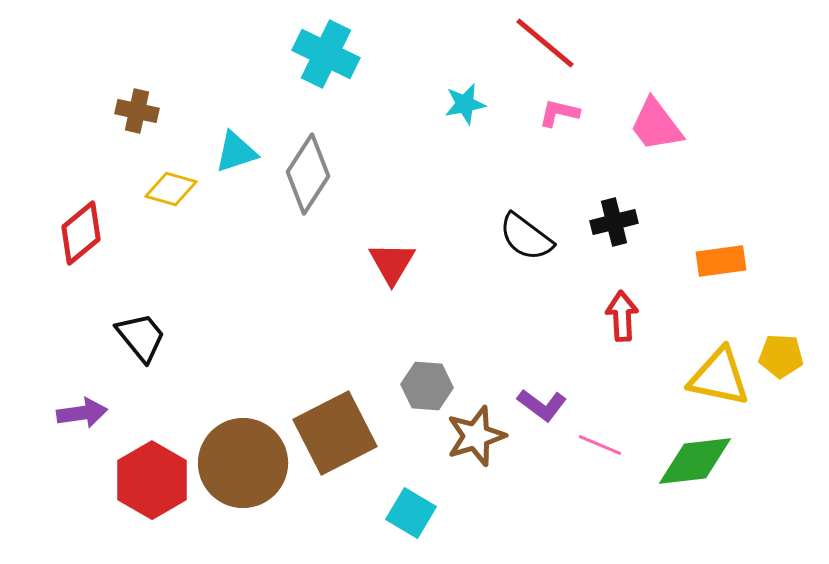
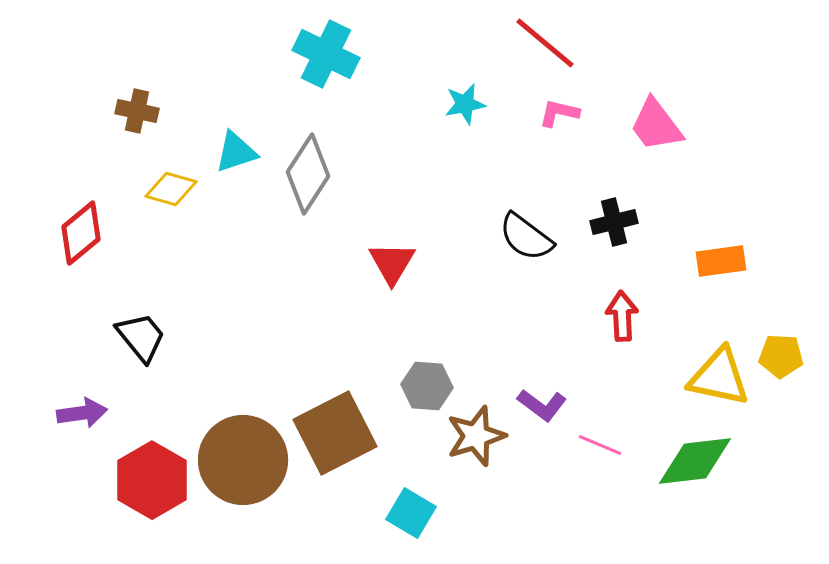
brown circle: moved 3 px up
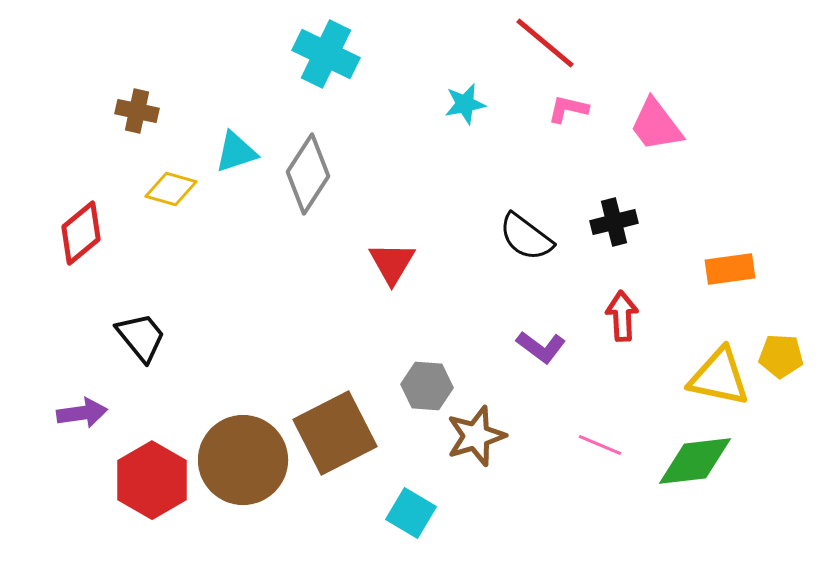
pink L-shape: moved 9 px right, 4 px up
orange rectangle: moved 9 px right, 8 px down
purple L-shape: moved 1 px left, 58 px up
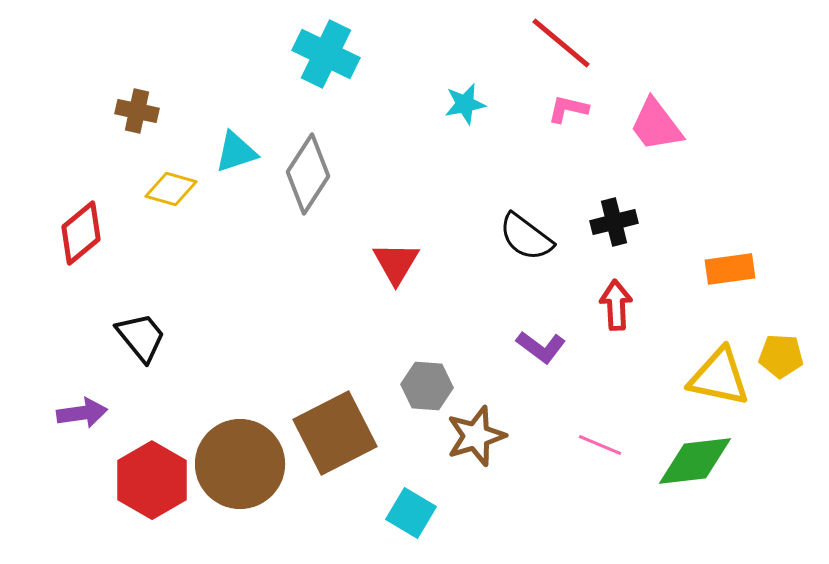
red line: moved 16 px right
red triangle: moved 4 px right
red arrow: moved 6 px left, 11 px up
brown circle: moved 3 px left, 4 px down
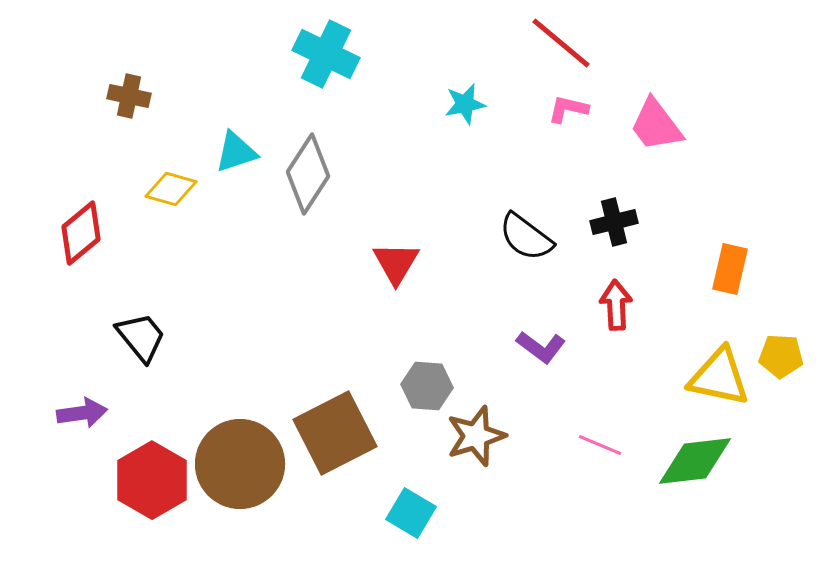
brown cross: moved 8 px left, 15 px up
orange rectangle: rotated 69 degrees counterclockwise
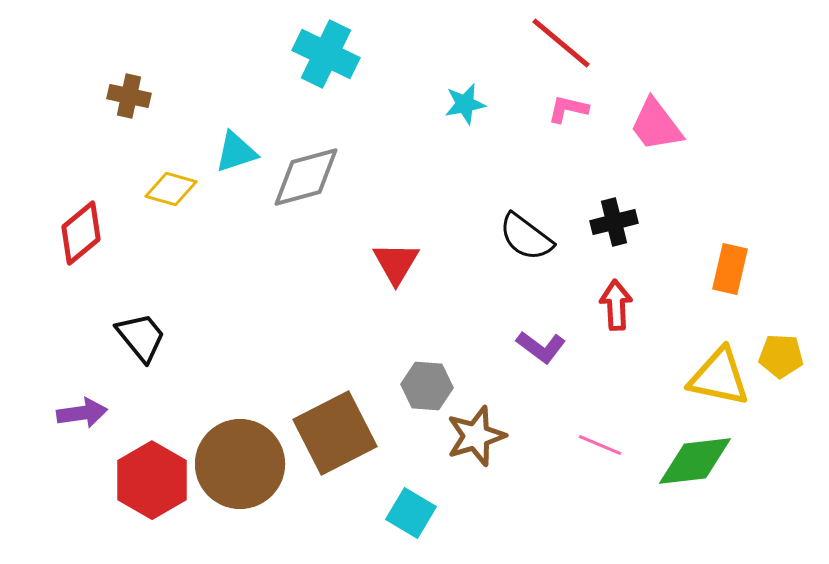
gray diamond: moved 2 px left, 3 px down; rotated 42 degrees clockwise
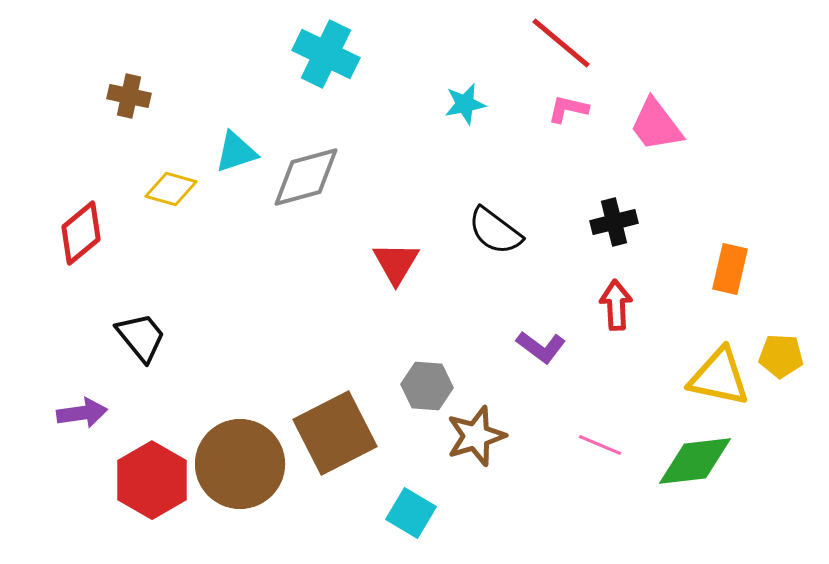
black semicircle: moved 31 px left, 6 px up
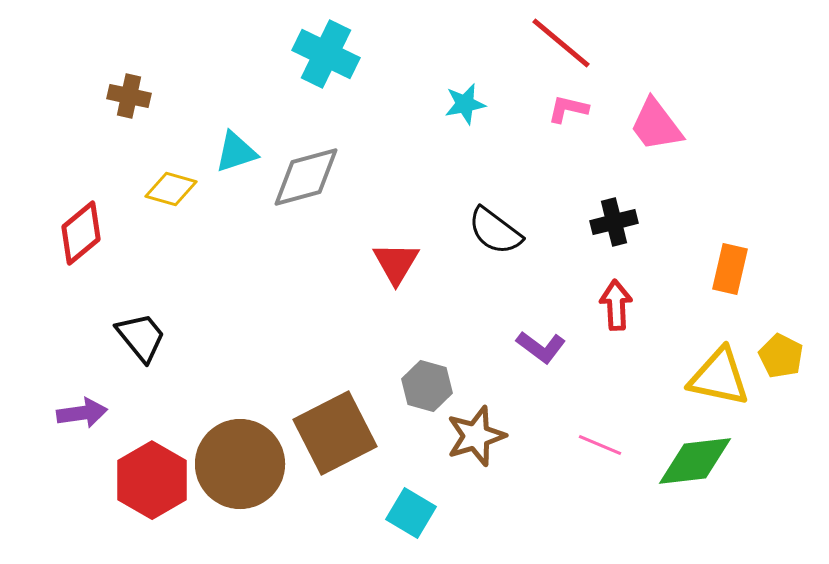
yellow pentagon: rotated 24 degrees clockwise
gray hexagon: rotated 12 degrees clockwise
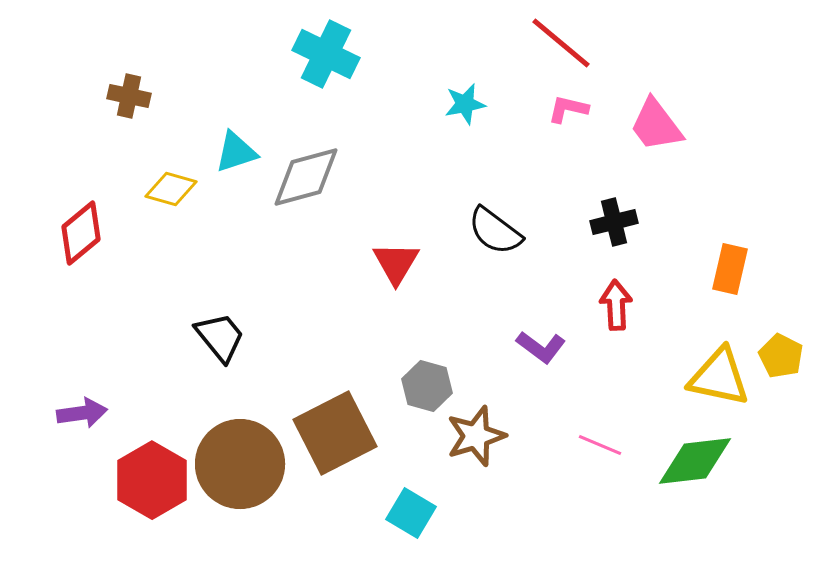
black trapezoid: moved 79 px right
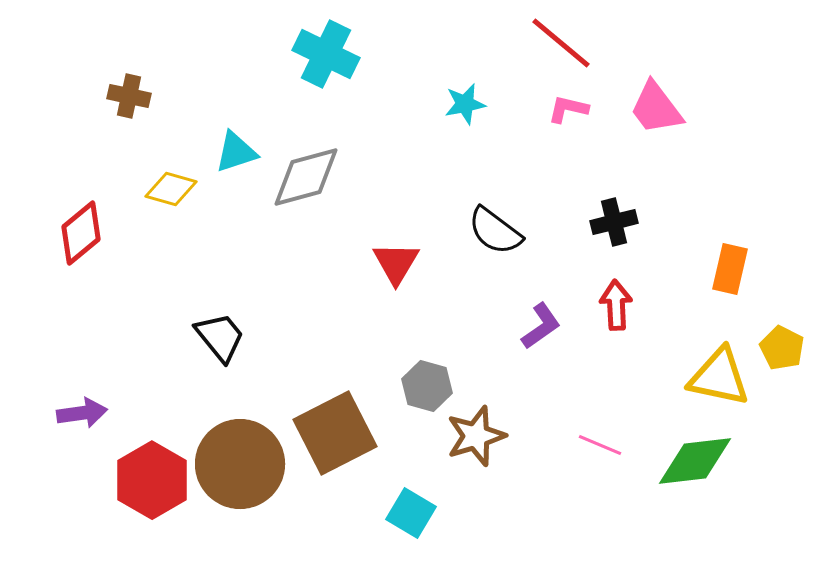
pink trapezoid: moved 17 px up
purple L-shape: moved 21 px up; rotated 72 degrees counterclockwise
yellow pentagon: moved 1 px right, 8 px up
